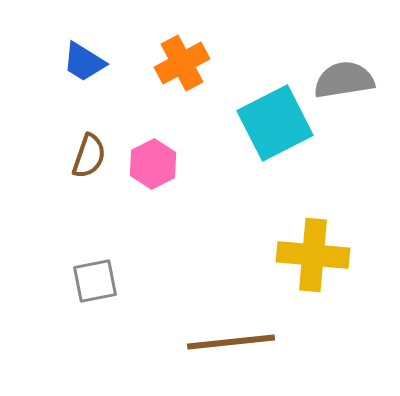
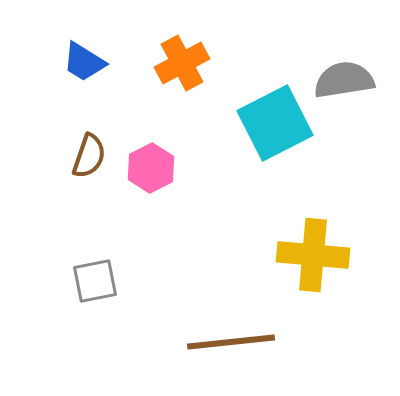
pink hexagon: moved 2 px left, 4 px down
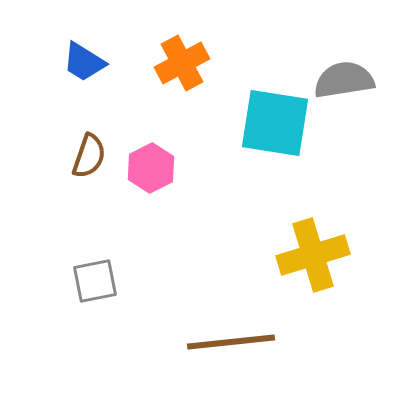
cyan square: rotated 36 degrees clockwise
yellow cross: rotated 22 degrees counterclockwise
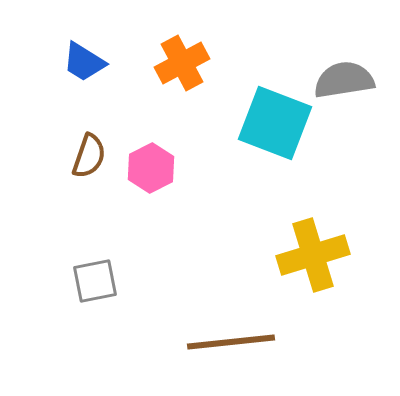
cyan square: rotated 12 degrees clockwise
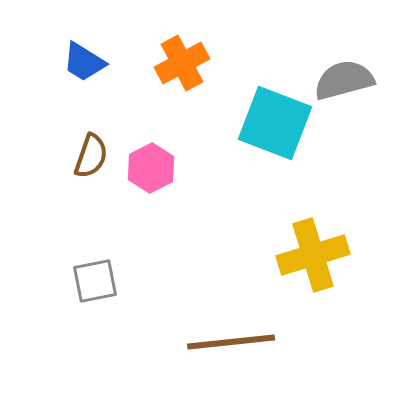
gray semicircle: rotated 6 degrees counterclockwise
brown semicircle: moved 2 px right
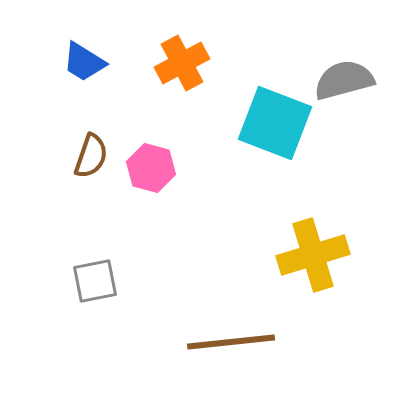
pink hexagon: rotated 18 degrees counterclockwise
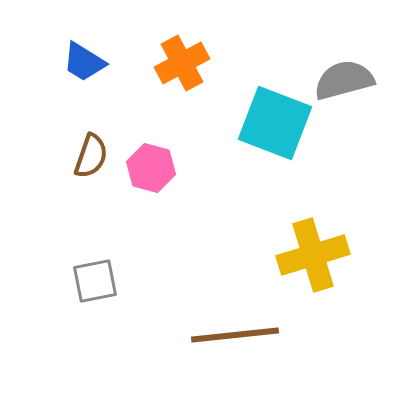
brown line: moved 4 px right, 7 px up
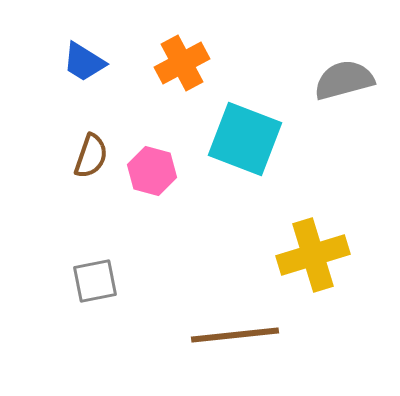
cyan square: moved 30 px left, 16 px down
pink hexagon: moved 1 px right, 3 px down
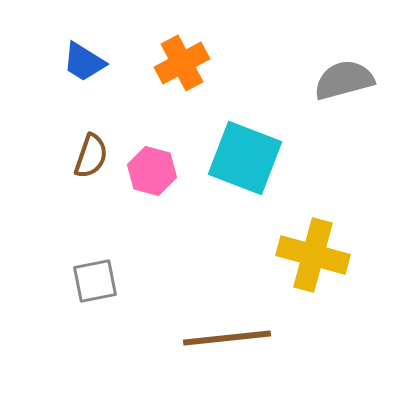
cyan square: moved 19 px down
yellow cross: rotated 32 degrees clockwise
brown line: moved 8 px left, 3 px down
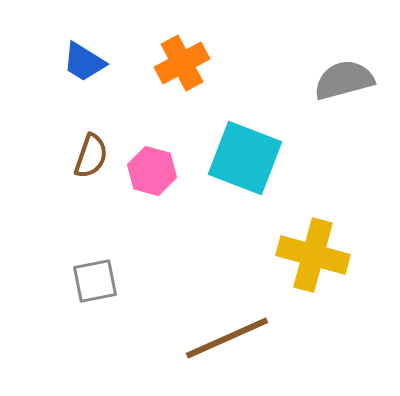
brown line: rotated 18 degrees counterclockwise
